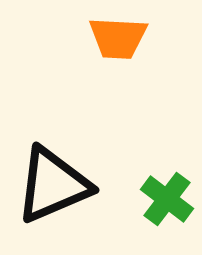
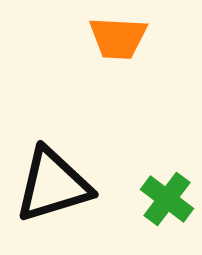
black triangle: rotated 6 degrees clockwise
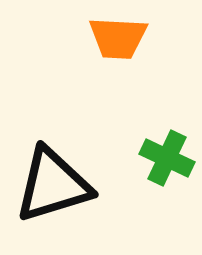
green cross: moved 41 px up; rotated 12 degrees counterclockwise
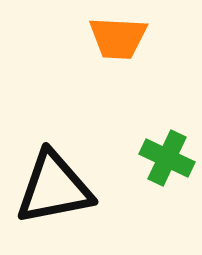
black triangle: moved 1 px right, 3 px down; rotated 6 degrees clockwise
